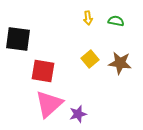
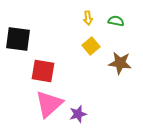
yellow square: moved 1 px right, 13 px up
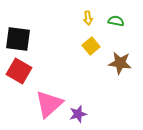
red square: moved 24 px left; rotated 20 degrees clockwise
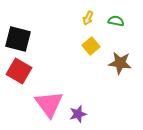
yellow arrow: rotated 32 degrees clockwise
black square: rotated 8 degrees clockwise
pink triangle: rotated 24 degrees counterclockwise
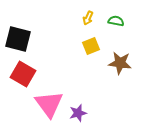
yellow square: rotated 18 degrees clockwise
red square: moved 4 px right, 3 px down
purple star: moved 1 px up
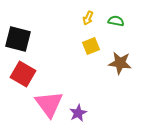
purple star: rotated 12 degrees counterclockwise
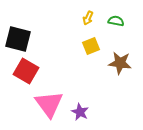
red square: moved 3 px right, 3 px up
purple star: moved 2 px right, 1 px up; rotated 18 degrees counterclockwise
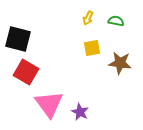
yellow square: moved 1 px right, 2 px down; rotated 12 degrees clockwise
red square: moved 1 px down
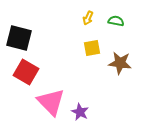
black square: moved 1 px right, 1 px up
pink triangle: moved 2 px right, 2 px up; rotated 8 degrees counterclockwise
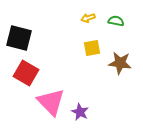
yellow arrow: rotated 48 degrees clockwise
red square: moved 1 px down
